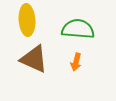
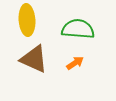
orange arrow: moved 1 px left, 1 px down; rotated 138 degrees counterclockwise
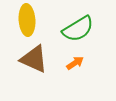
green semicircle: rotated 144 degrees clockwise
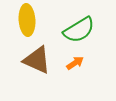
green semicircle: moved 1 px right, 1 px down
brown triangle: moved 3 px right, 1 px down
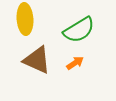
yellow ellipse: moved 2 px left, 1 px up
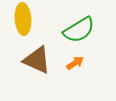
yellow ellipse: moved 2 px left
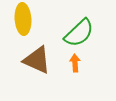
green semicircle: moved 3 px down; rotated 12 degrees counterclockwise
orange arrow: rotated 60 degrees counterclockwise
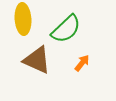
green semicircle: moved 13 px left, 4 px up
orange arrow: moved 7 px right; rotated 42 degrees clockwise
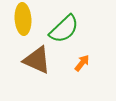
green semicircle: moved 2 px left
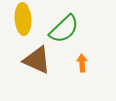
orange arrow: rotated 42 degrees counterclockwise
